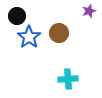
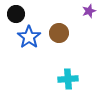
black circle: moved 1 px left, 2 px up
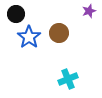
cyan cross: rotated 18 degrees counterclockwise
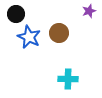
blue star: rotated 10 degrees counterclockwise
cyan cross: rotated 24 degrees clockwise
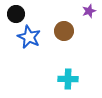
brown circle: moved 5 px right, 2 px up
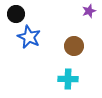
brown circle: moved 10 px right, 15 px down
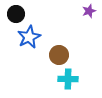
blue star: rotated 20 degrees clockwise
brown circle: moved 15 px left, 9 px down
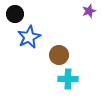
black circle: moved 1 px left
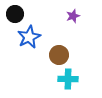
purple star: moved 16 px left, 5 px down
